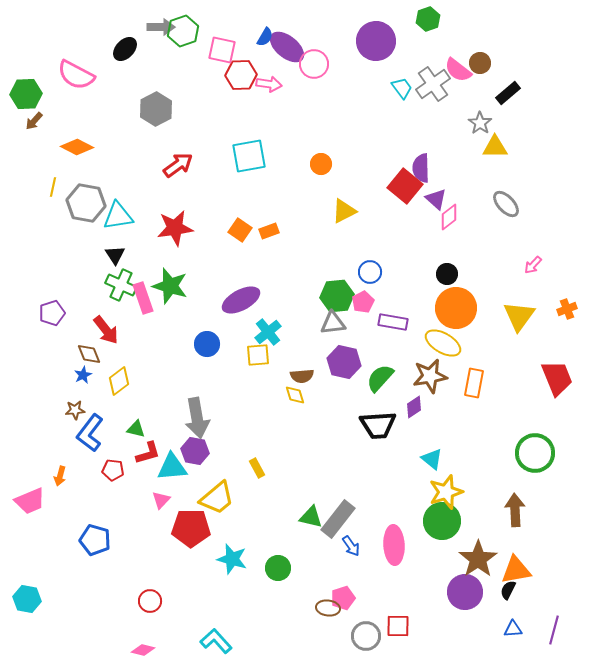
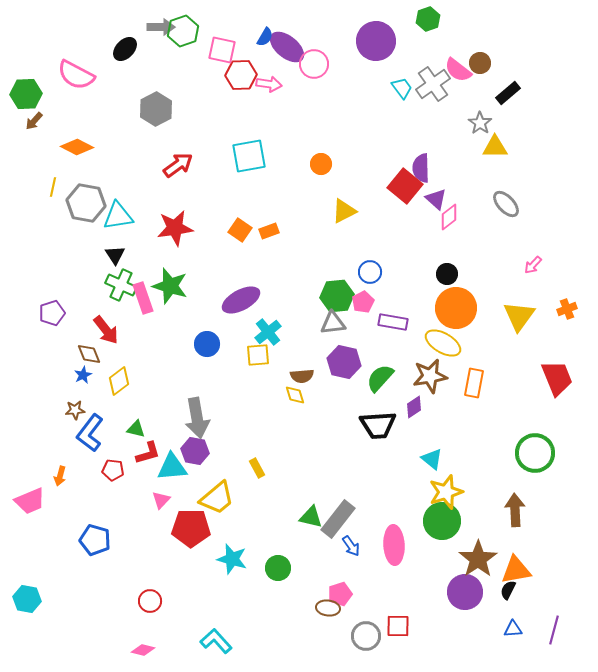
pink pentagon at (343, 598): moved 3 px left, 4 px up
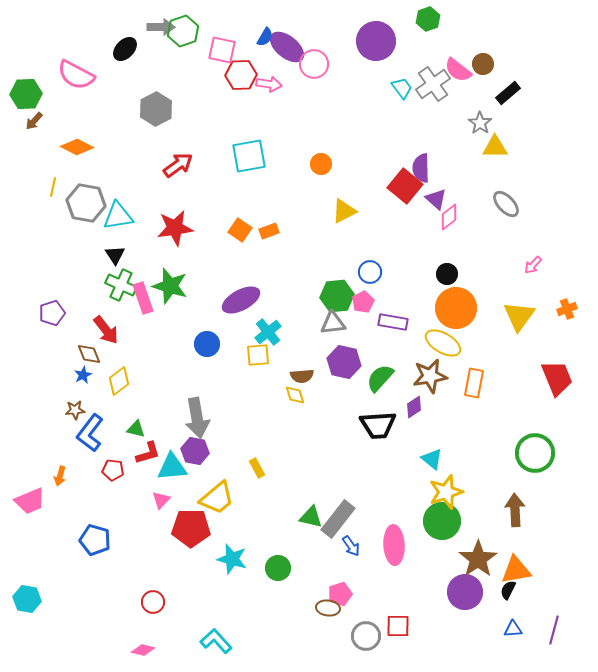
brown circle at (480, 63): moved 3 px right, 1 px down
red circle at (150, 601): moved 3 px right, 1 px down
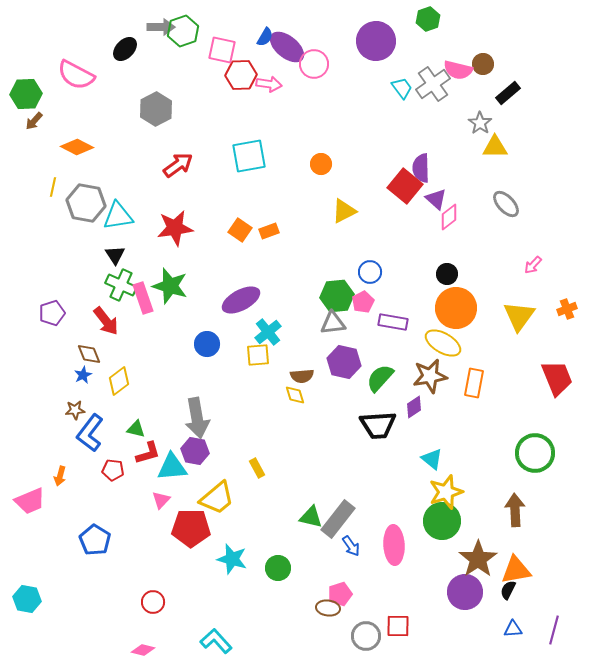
pink semicircle at (458, 70): rotated 24 degrees counterclockwise
red arrow at (106, 330): moved 9 px up
blue pentagon at (95, 540): rotated 16 degrees clockwise
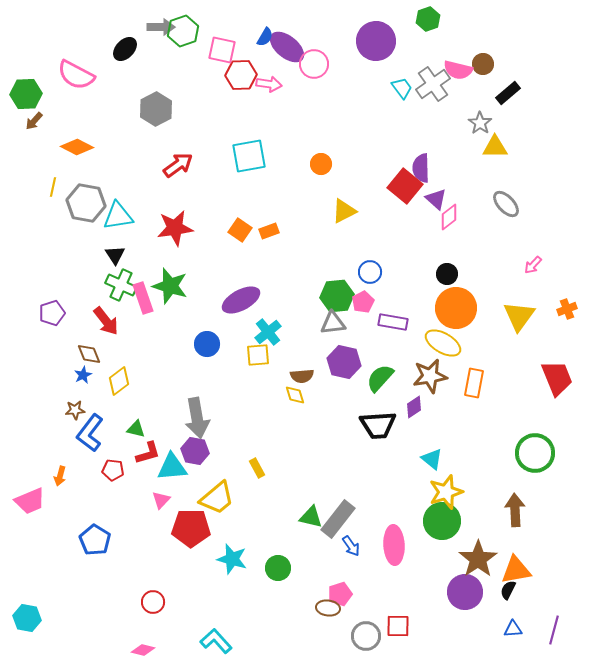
cyan hexagon at (27, 599): moved 19 px down
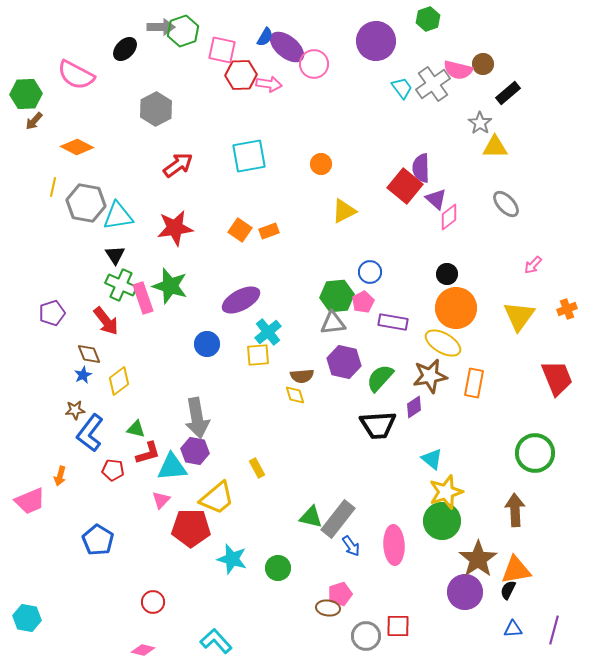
blue pentagon at (95, 540): moved 3 px right
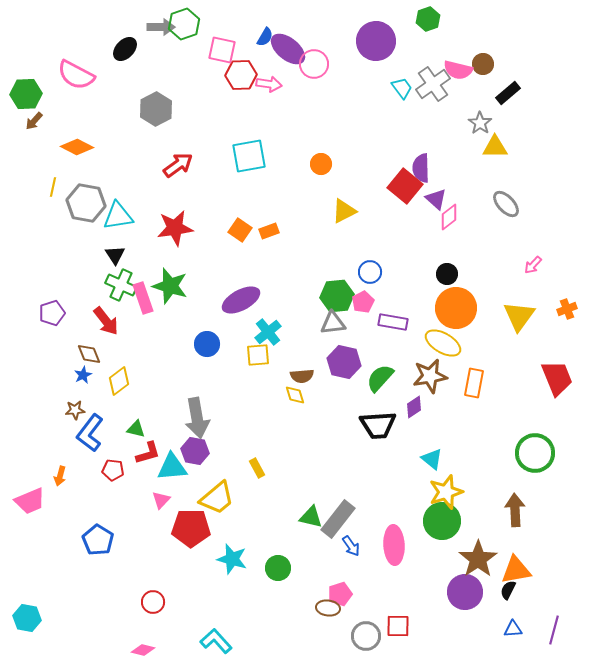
green hexagon at (183, 31): moved 1 px right, 7 px up
purple ellipse at (287, 47): moved 1 px right, 2 px down
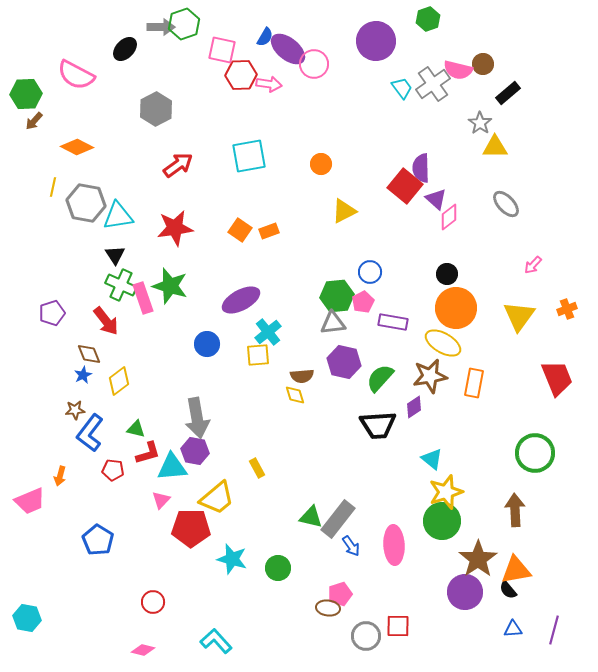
black semicircle at (508, 590): rotated 66 degrees counterclockwise
